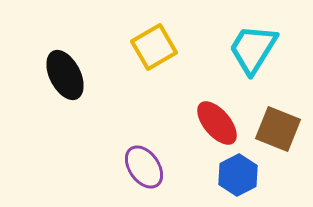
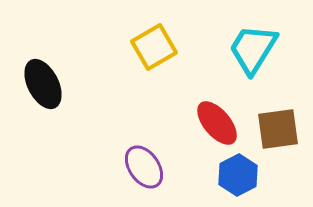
black ellipse: moved 22 px left, 9 px down
brown square: rotated 30 degrees counterclockwise
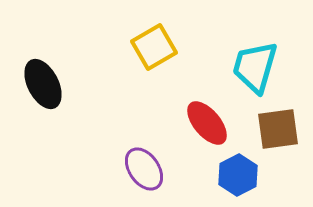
cyan trapezoid: moved 2 px right, 18 px down; rotated 16 degrees counterclockwise
red ellipse: moved 10 px left
purple ellipse: moved 2 px down
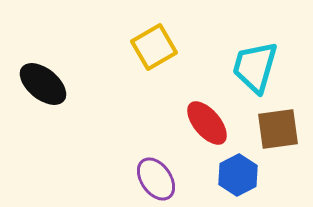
black ellipse: rotated 24 degrees counterclockwise
purple ellipse: moved 12 px right, 10 px down
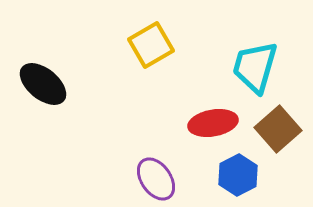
yellow square: moved 3 px left, 2 px up
red ellipse: moved 6 px right; rotated 60 degrees counterclockwise
brown square: rotated 33 degrees counterclockwise
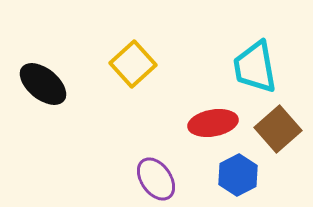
yellow square: moved 18 px left, 19 px down; rotated 12 degrees counterclockwise
cyan trapezoid: rotated 26 degrees counterclockwise
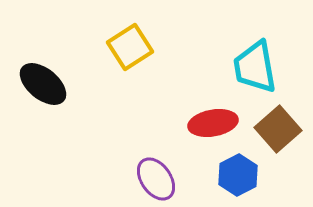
yellow square: moved 3 px left, 17 px up; rotated 9 degrees clockwise
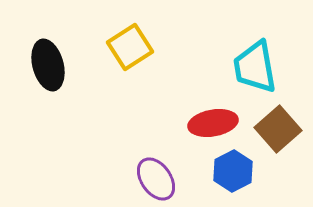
black ellipse: moved 5 px right, 19 px up; rotated 36 degrees clockwise
blue hexagon: moved 5 px left, 4 px up
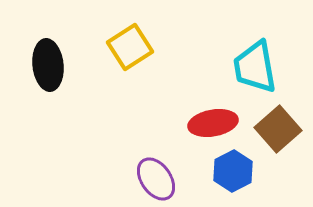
black ellipse: rotated 9 degrees clockwise
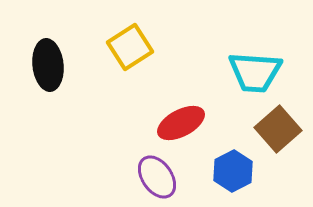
cyan trapezoid: moved 5 px down; rotated 76 degrees counterclockwise
red ellipse: moved 32 px left; rotated 18 degrees counterclockwise
purple ellipse: moved 1 px right, 2 px up
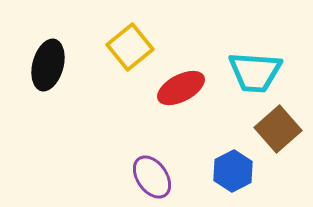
yellow square: rotated 6 degrees counterclockwise
black ellipse: rotated 21 degrees clockwise
red ellipse: moved 35 px up
purple ellipse: moved 5 px left
